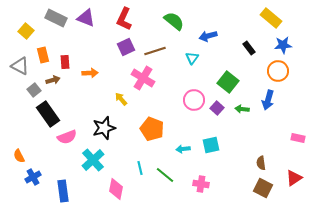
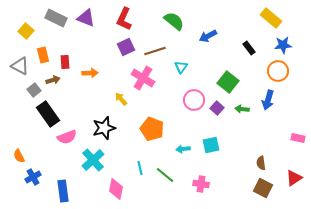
blue arrow at (208, 36): rotated 12 degrees counterclockwise
cyan triangle at (192, 58): moved 11 px left, 9 px down
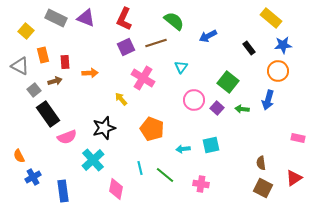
brown line at (155, 51): moved 1 px right, 8 px up
brown arrow at (53, 80): moved 2 px right, 1 px down
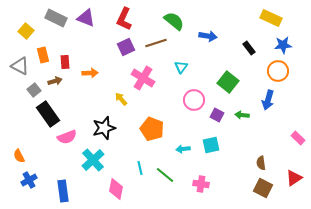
yellow rectangle at (271, 18): rotated 15 degrees counterclockwise
blue arrow at (208, 36): rotated 144 degrees counterclockwise
purple square at (217, 108): moved 7 px down; rotated 16 degrees counterclockwise
green arrow at (242, 109): moved 6 px down
pink rectangle at (298, 138): rotated 32 degrees clockwise
blue cross at (33, 177): moved 4 px left, 3 px down
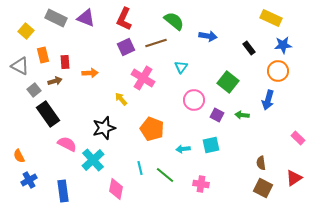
pink semicircle at (67, 137): moved 7 px down; rotated 132 degrees counterclockwise
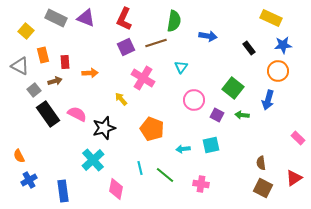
green semicircle at (174, 21): rotated 60 degrees clockwise
green square at (228, 82): moved 5 px right, 6 px down
pink semicircle at (67, 144): moved 10 px right, 30 px up
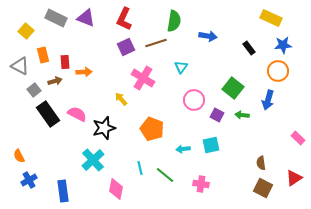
orange arrow at (90, 73): moved 6 px left, 1 px up
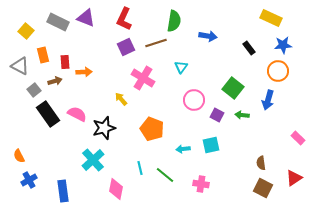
gray rectangle at (56, 18): moved 2 px right, 4 px down
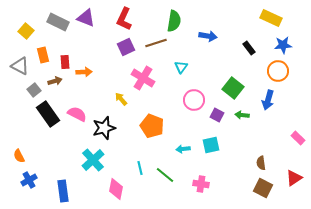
orange pentagon at (152, 129): moved 3 px up
